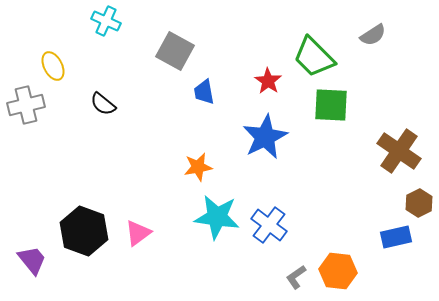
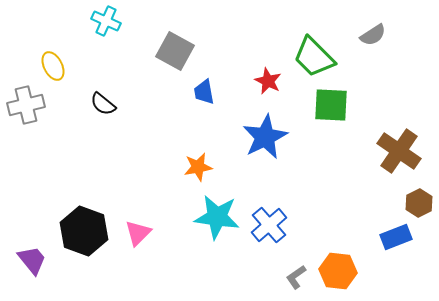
red star: rotated 8 degrees counterclockwise
blue cross: rotated 12 degrees clockwise
pink triangle: rotated 8 degrees counterclockwise
blue rectangle: rotated 8 degrees counterclockwise
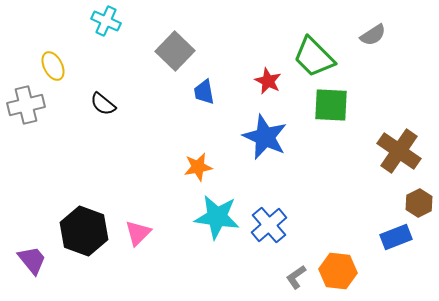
gray square: rotated 15 degrees clockwise
blue star: rotated 21 degrees counterclockwise
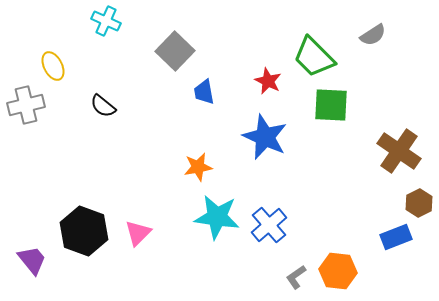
black semicircle: moved 2 px down
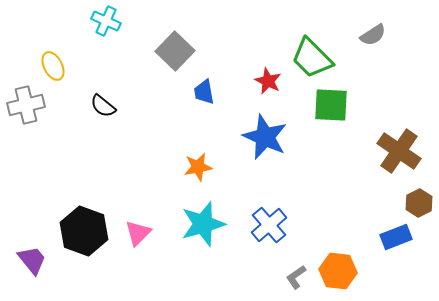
green trapezoid: moved 2 px left, 1 px down
cyan star: moved 14 px left, 7 px down; rotated 24 degrees counterclockwise
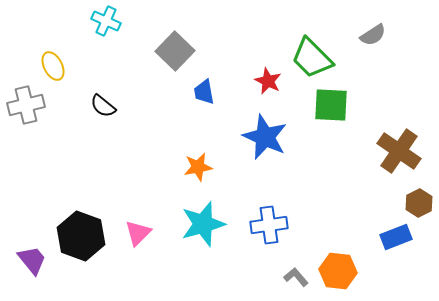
blue cross: rotated 33 degrees clockwise
black hexagon: moved 3 px left, 5 px down
gray L-shape: rotated 85 degrees clockwise
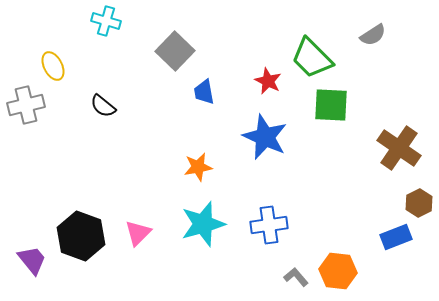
cyan cross: rotated 8 degrees counterclockwise
brown cross: moved 3 px up
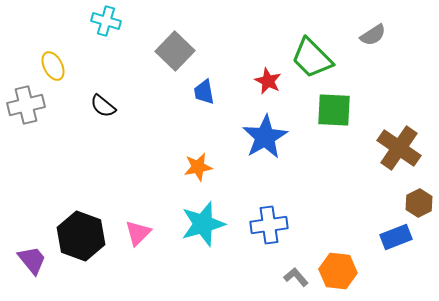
green square: moved 3 px right, 5 px down
blue star: rotated 18 degrees clockwise
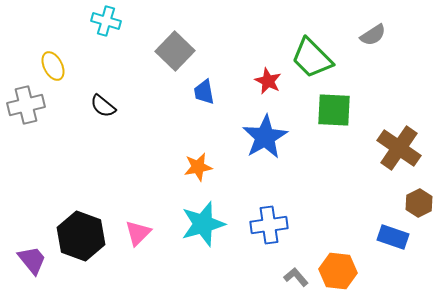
blue rectangle: moved 3 px left; rotated 40 degrees clockwise
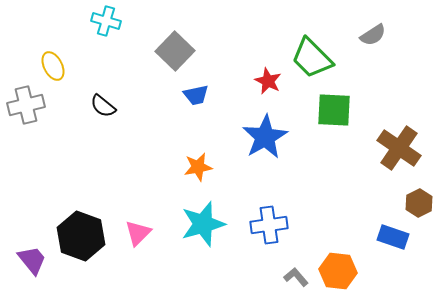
blue trapezoid: moved 8 px left, 3 px down; rotated 92 degrees counterclockwise
